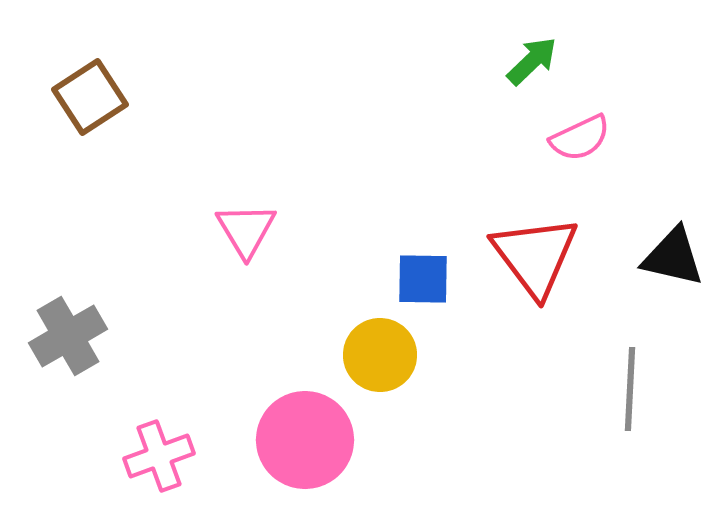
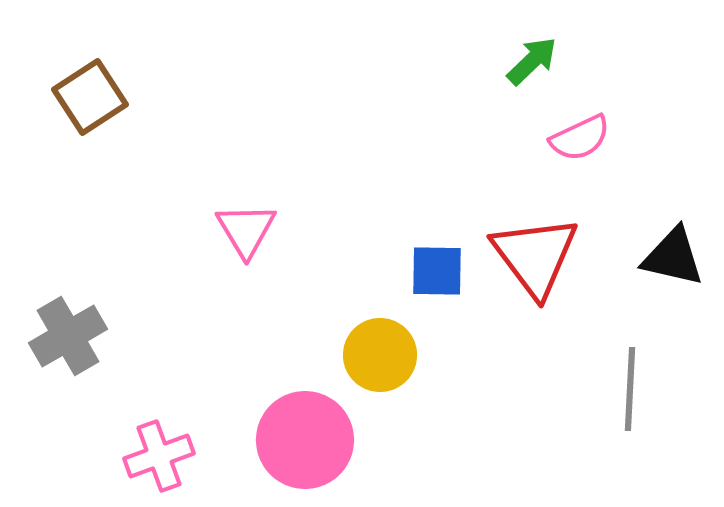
blue square: moved 14 px right, 8 px up
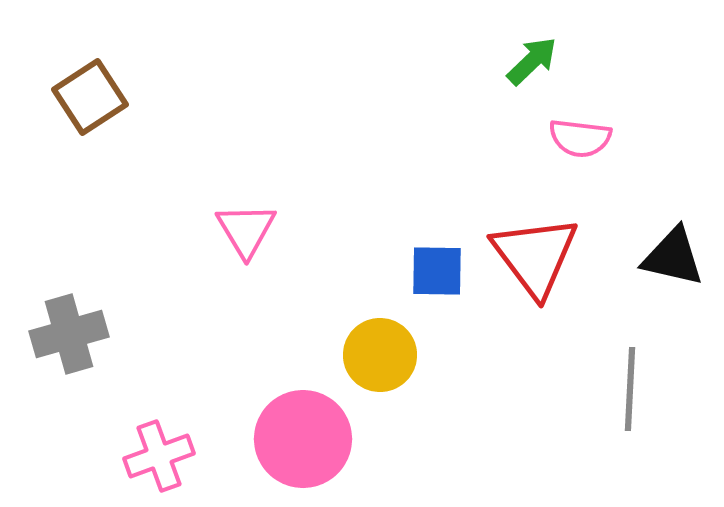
pink semicircle: rotated 32 degrees clockwise
gray cross: moved 1 px right, 2 px up; rotated 14 degrees clockwise
pink circle: moved 2 px left, 1 px up
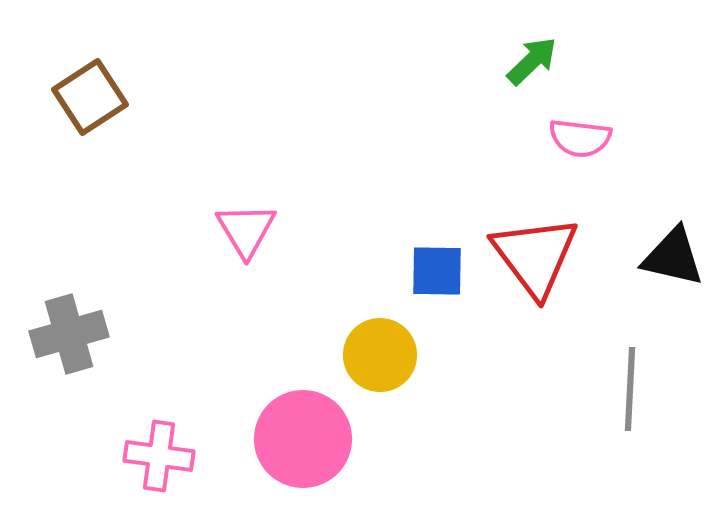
pink cross: rotated 28 degrees clockwise
